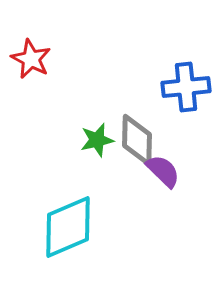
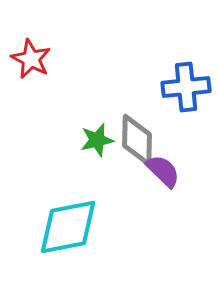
cyan diamond: rotated 12 degrees clockwise
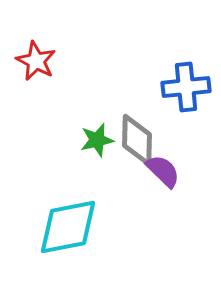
red star: moved 5 px right, 2 px down
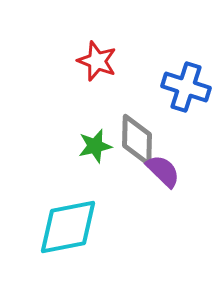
red star: moved 61 px right; rotated 6 degrees counterclockwise
blue cross: rotated 24 degrees clockwise
green star: moved 2 px left, 6 px down
